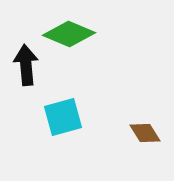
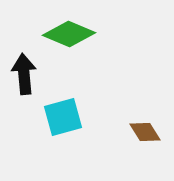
black arrow: moved 2 px left, 9 px down
brown diamond: moved 1 px up
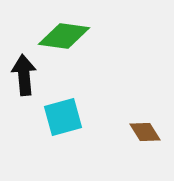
green diamond: moved 5 px left, 2 px down; rotated 15 degrees counterclockwise
black arrow: moved 1 px down
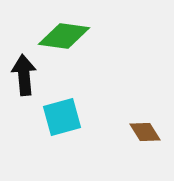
cyan square: moved 1 px left
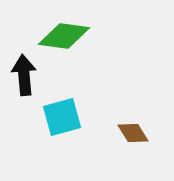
brown diamond: moved 12 px left, 1 px down
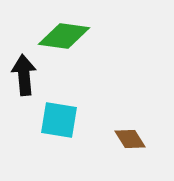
cyan square: moved 3 px left, 3 px down; rotated 24 degrees clockwise
brown diamond: moved 3 px left, 6 px down
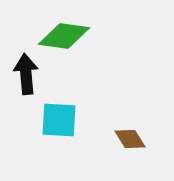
black arrow: moved 2 px right, 1 px up
cyan square: rotated 6 degrees counterclockwise
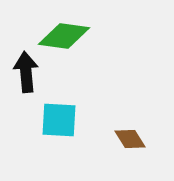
black arrow: moved 2 px up
